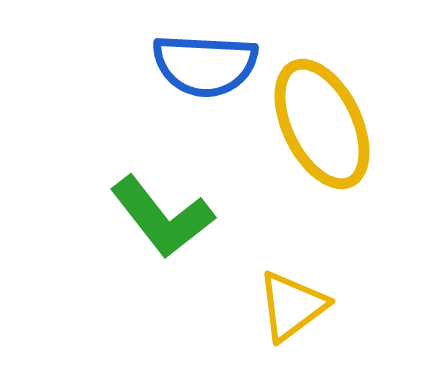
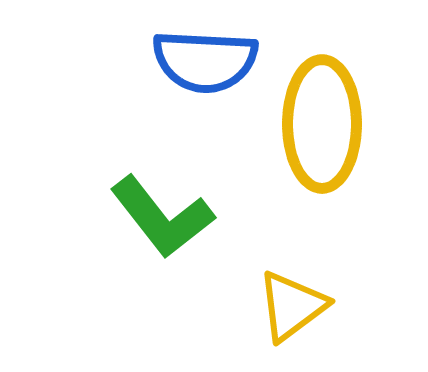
blue semicircle: moved 4 px up
yellow ellipse: rotated 26 degrees clockwise
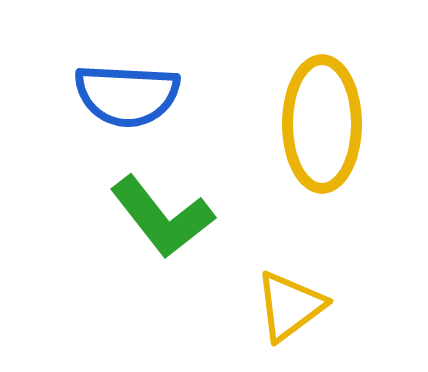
blue semicircle: moved 78 px left, 34 px down
yellow triangle: moved 2 px left
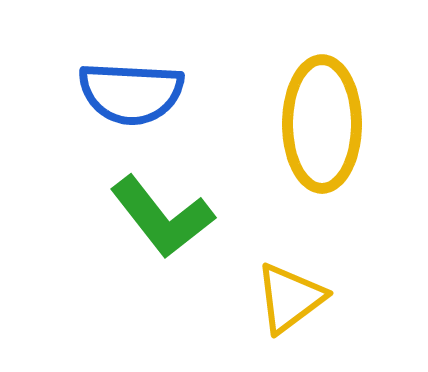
blue semicircle: moved 4 px right, 2 px up
yellow triangle: moved 8 px up
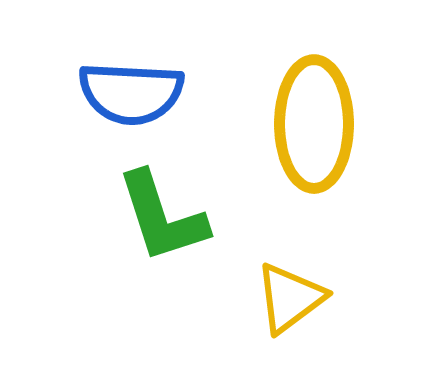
yellow ellipse: moved 8 px left
green L-shape: rotated 20 degrees clockwise
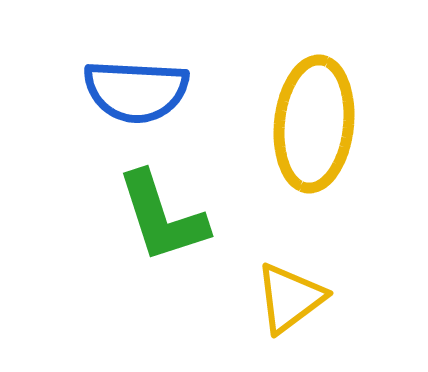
blue semicircle: moved 5 px right, 2 px up
yellow ellipse: rotated 6 degrees clockwise
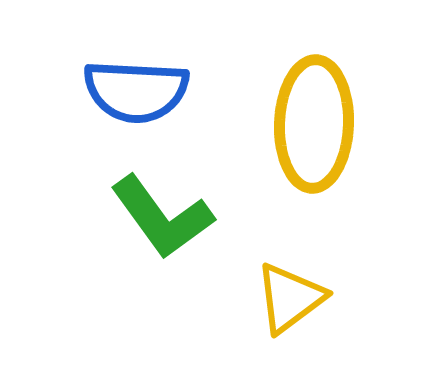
yellow ellipse: rotated 4 degrees counterclockwise
green L-shape: rotated 18 degrees counterclockwise
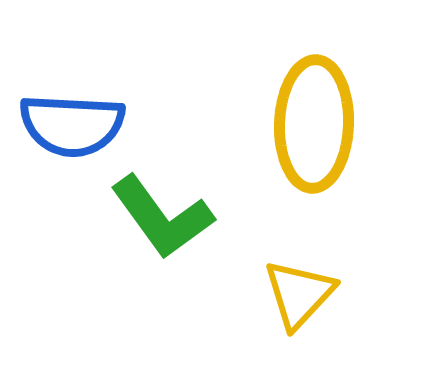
blue semicircle: moved 64 px left, 34 px down
yellow triangle: moved 9 px right, 4 px up; rotated 10 degrees counterclockwise
